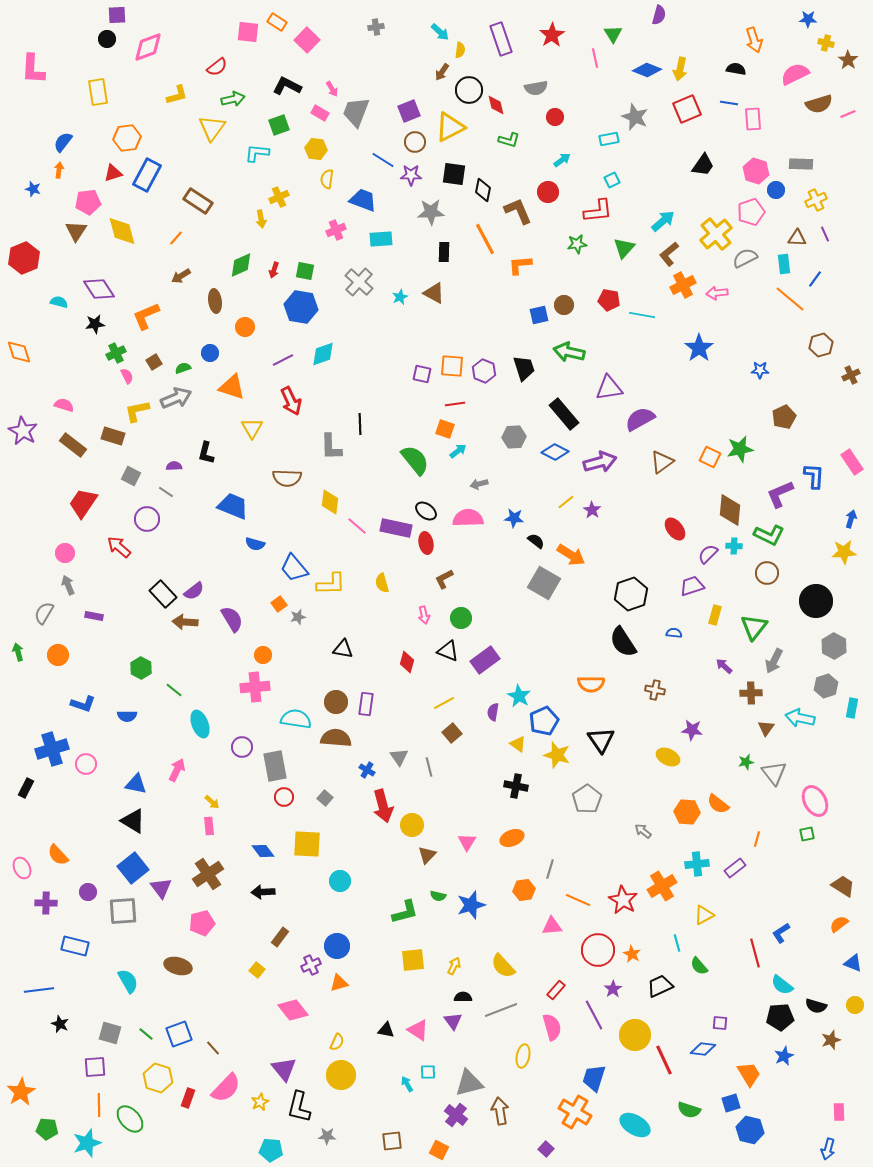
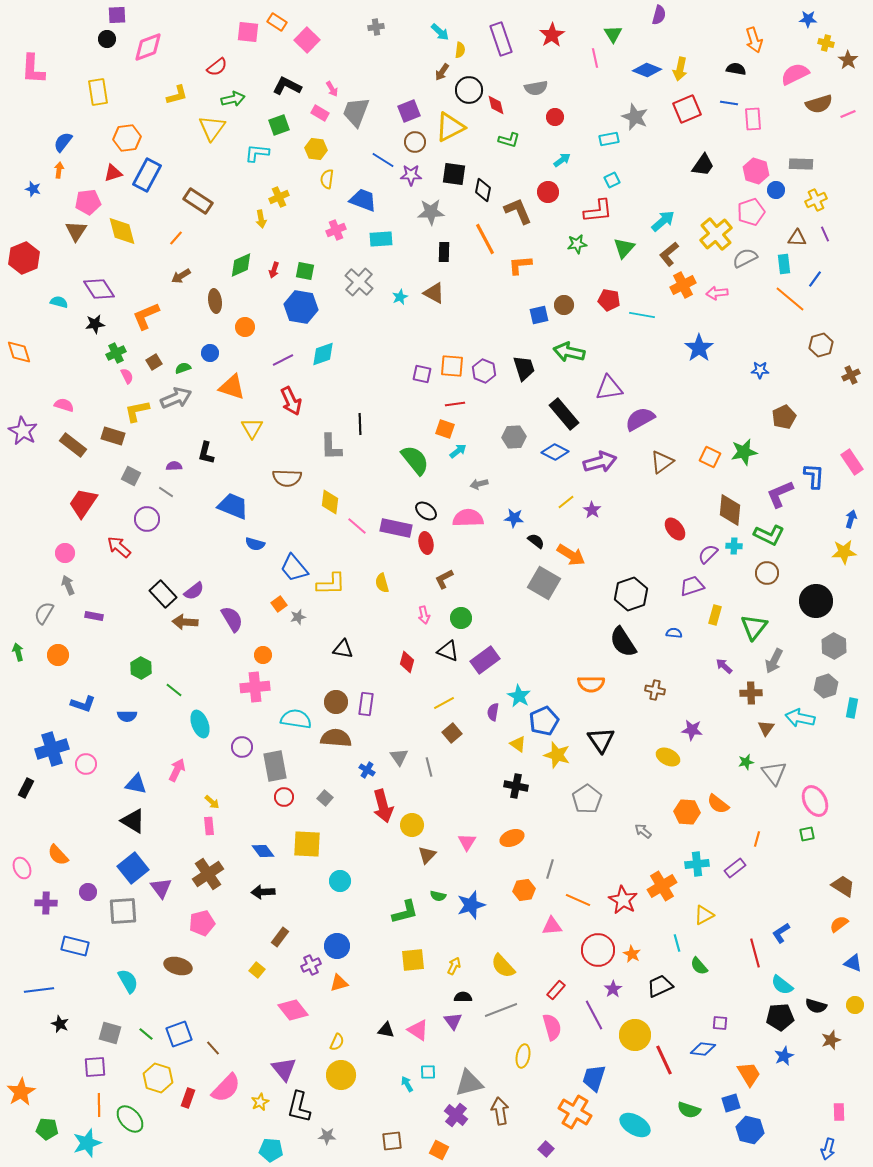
green star at (740, 449): moved 4 px right, 3 px down
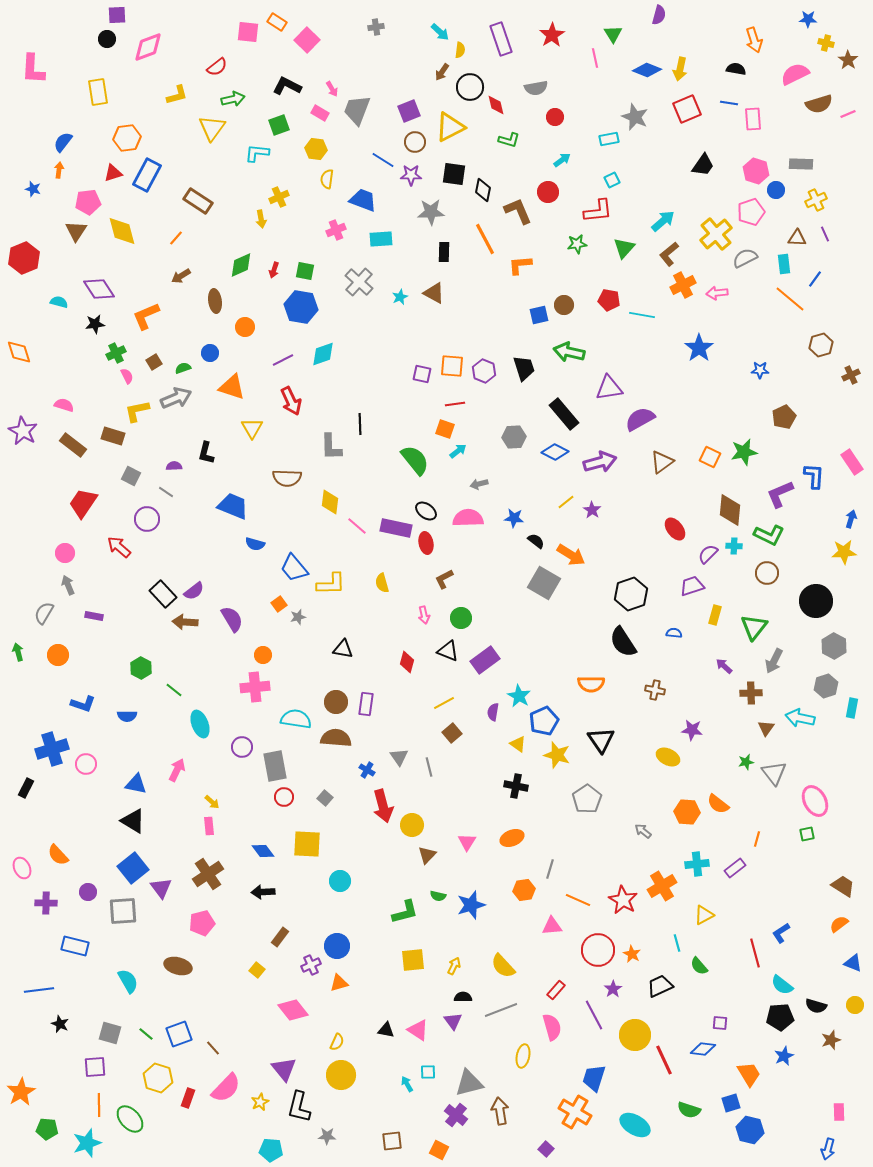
black circle at (469, 90): moved 1 px right, 3 px up
gray trapezoid at (356, 112): moved 1 px right, 2 px up
